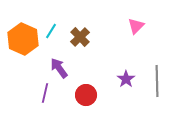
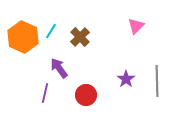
orange hexagon: moved 2 px up
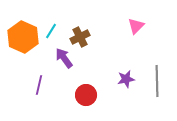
brown cross: rotated 18 degrees clockwise
purple arrow: moved 5 px right, 10 px up
purple star: rotated 24 degrees clockwise
purple line: moved 6 px left, 8 px up
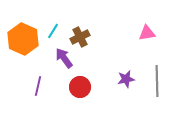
pink triangle: moved 11 px right, 7 px down; rotated 36 degrees clockwise
cyan line: moved 2 px right
orange hexagon: moved 2 px down
purple line: moved 1 px left, 1 px down
red circle: moved 6 px left, 8 px up
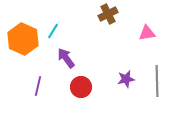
brown cross: moved 28 px right, 23 px up
purple arrow: moved 2 px right
red circle: moved 1 px right
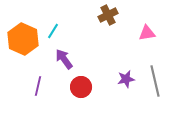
brown cross: moved 1 px down
purple arrow: moved 2 px left, 1 px down
gray line: moved 2 px left; rotated 12 degrees counterclockwise
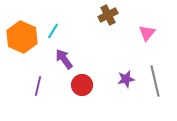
pink triangle: rotated 42 degrees counterclockwise
orange hexagon: moved 1 px left, 2 px up
red circle: moved 1 px right, 2 px up
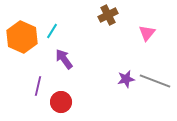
cyan line: moved 1 px left
gray line: rotated 56 degrees counterclockwise
red circle: moved 21 px left, 17 px down
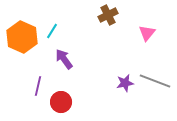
purple star: moved 1 px left, 4 px down
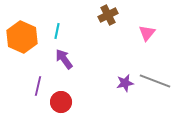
cyan line: moved 5 px right; rotated 21 degrees counterclockwise
